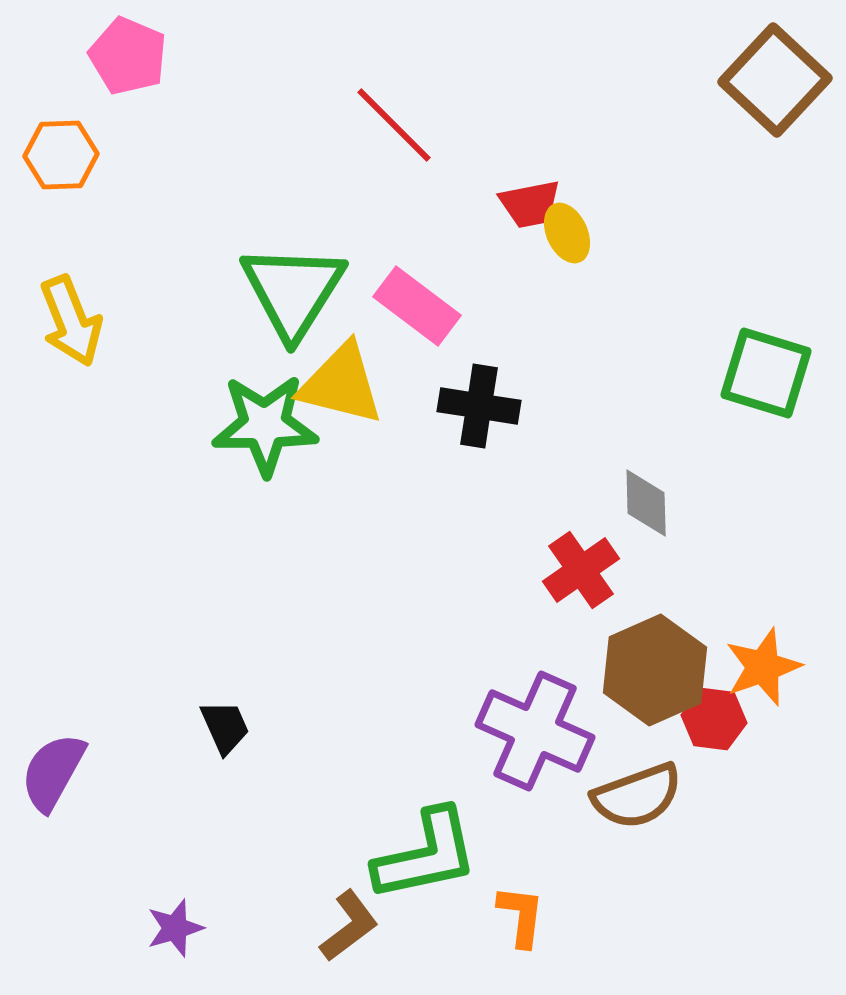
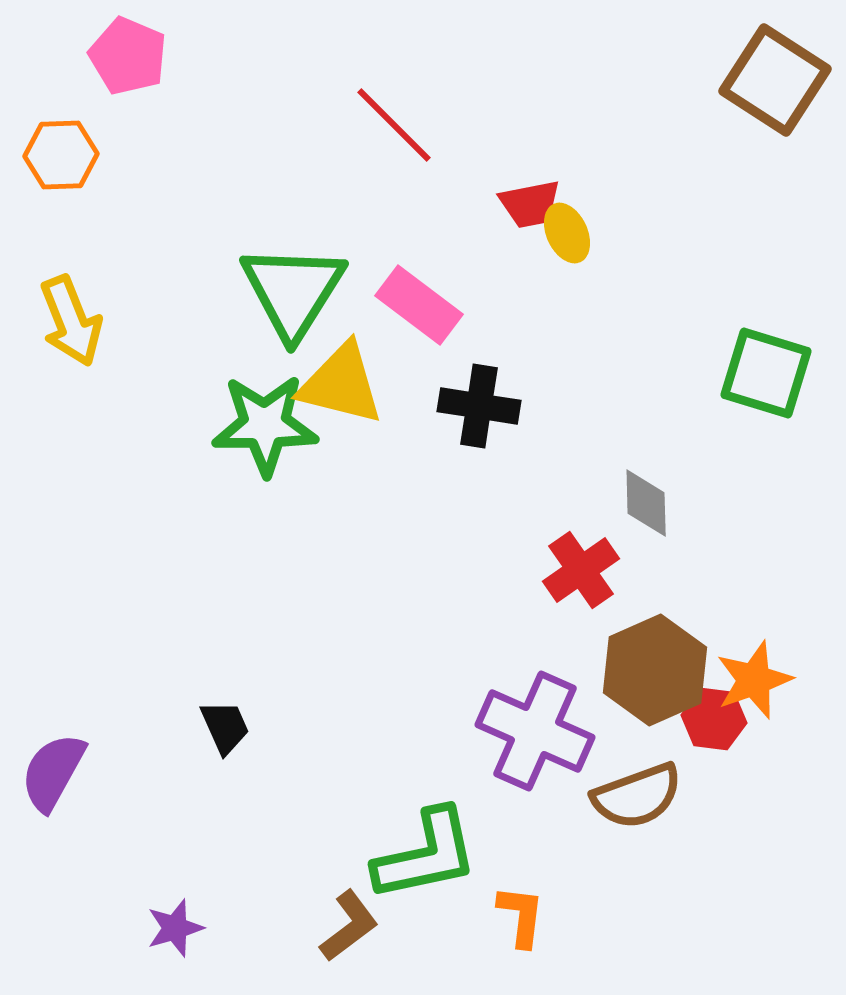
brown square: rotated 10 degrees counterclockwise
pink rectangle: moved 2 px right, 1 px up
orange star: moved 9 px left, 13 px down
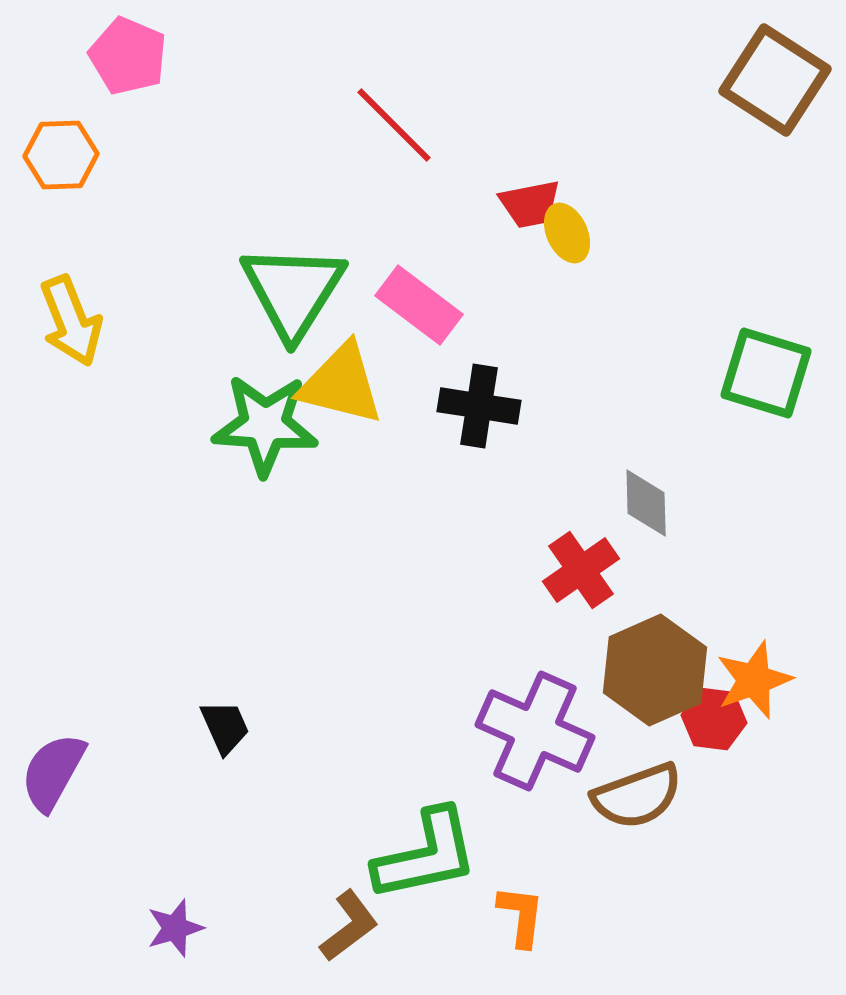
green star: rotated 4 degrees clockwise
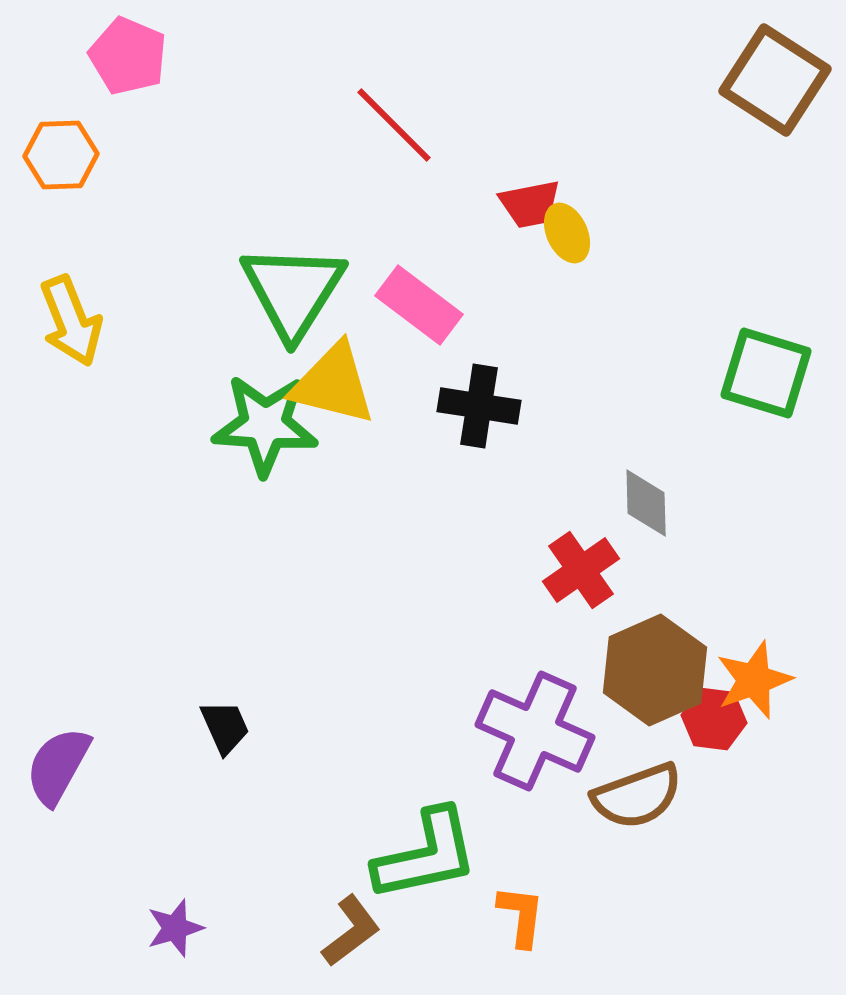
yellow triangle: moved 8 px left
purple semicircle: moved 5 px right, 6 px up
brown L-shape: moved 2 px right, 5 px down
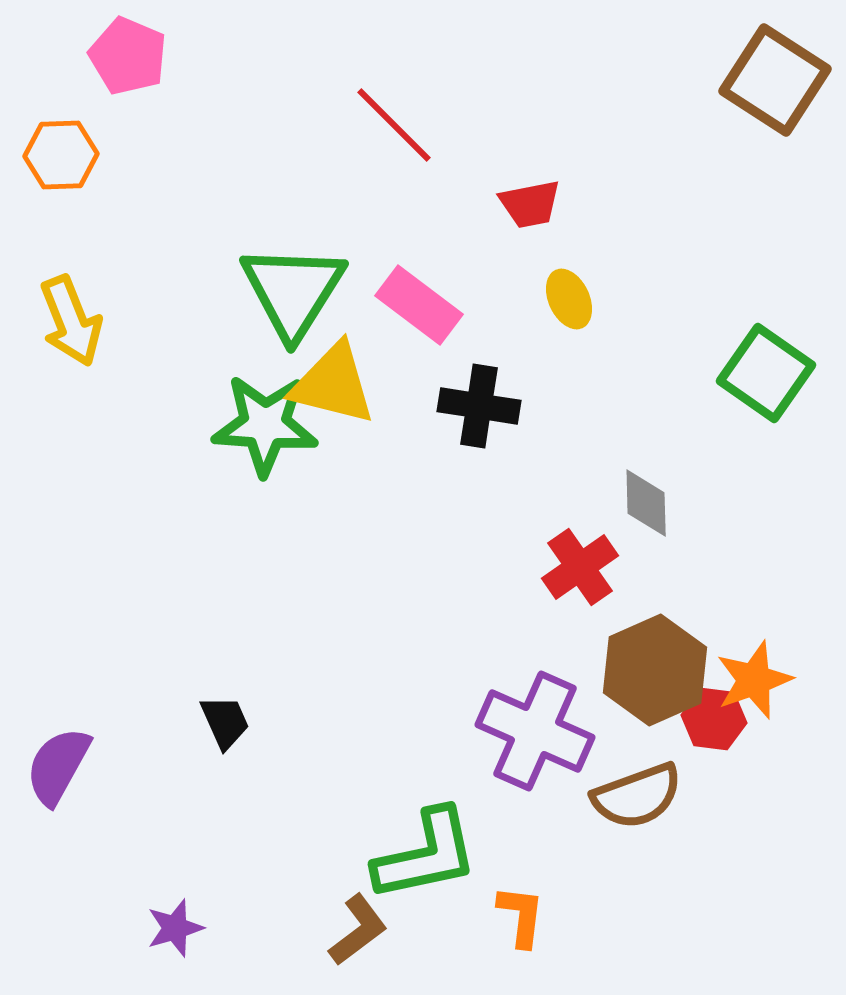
yellow ellipse: moved 2 px right, 66 px down
green square: rotated 18 degrees clockwise
red cross: moved 1 px left, 3 px up
black trapezoid: moved 5 px up
brown L-shape: moved 7 px right, 1 px up
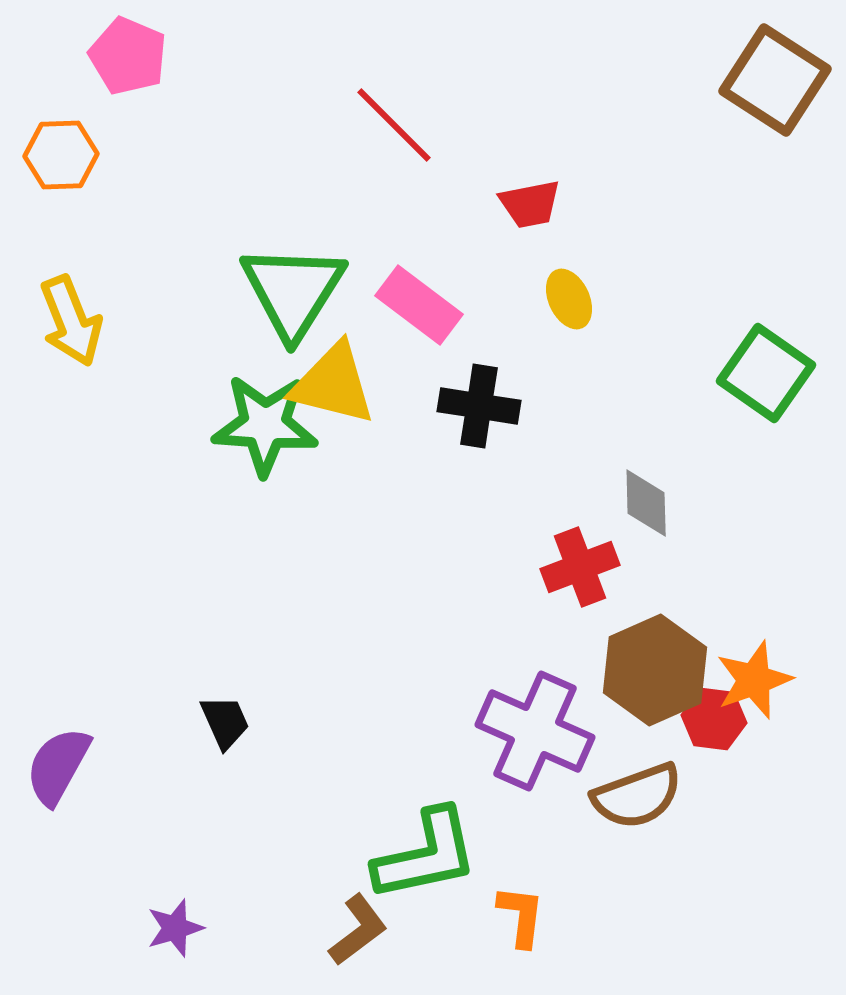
red cross: rotated 14 degrees clockwise
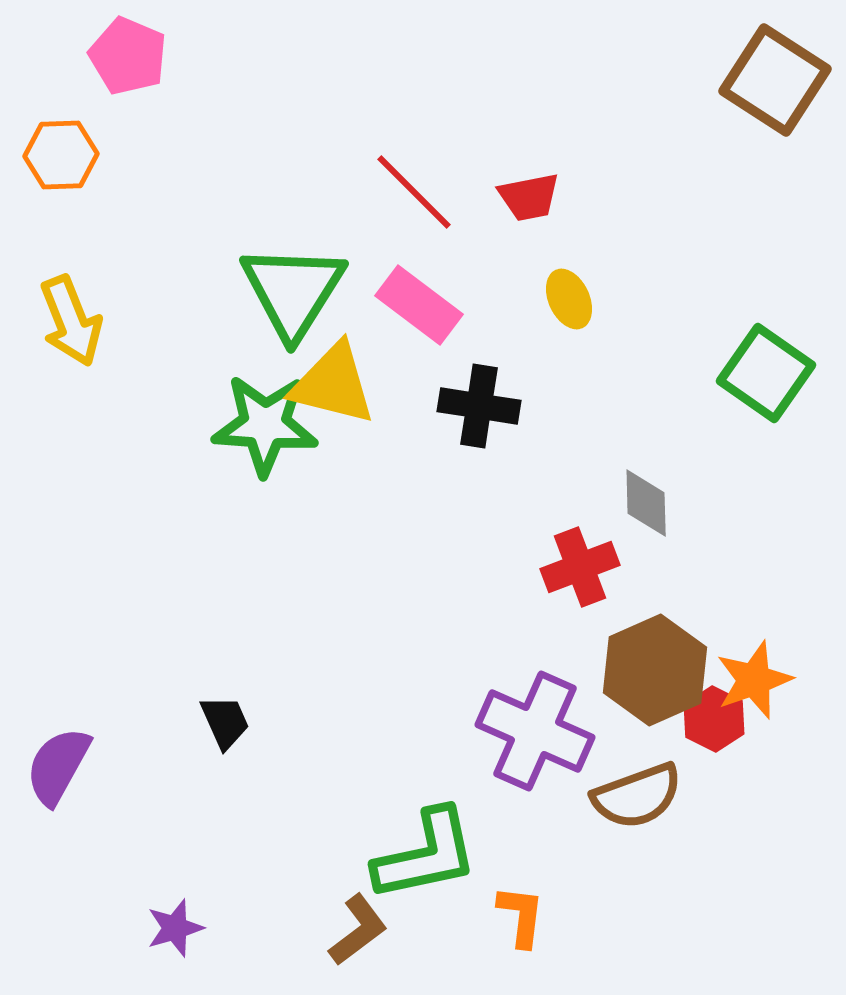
red line: moved 20 px right, 67 px down
red trapezoid: moved 1 px left, 7 px up
red hexagon: rotated 20 degrees clockwise
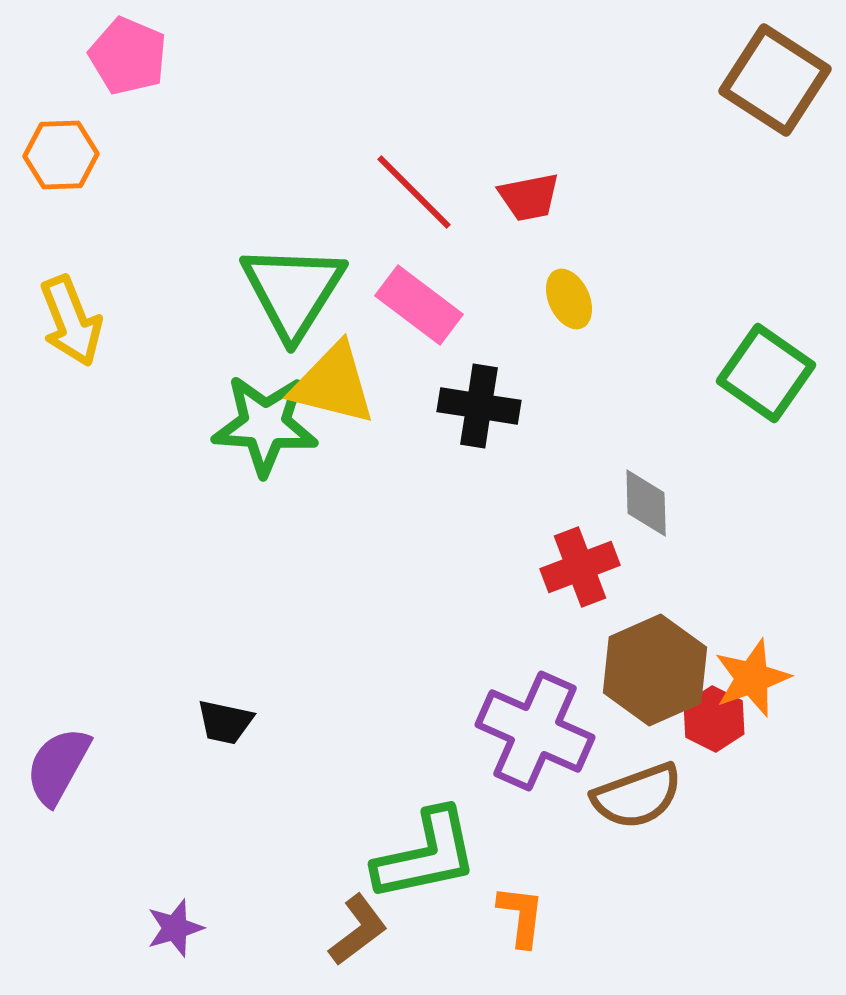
orange star: moved 2 px left, 2 px up
black trapezoid: rotated 126 degrees clockwise
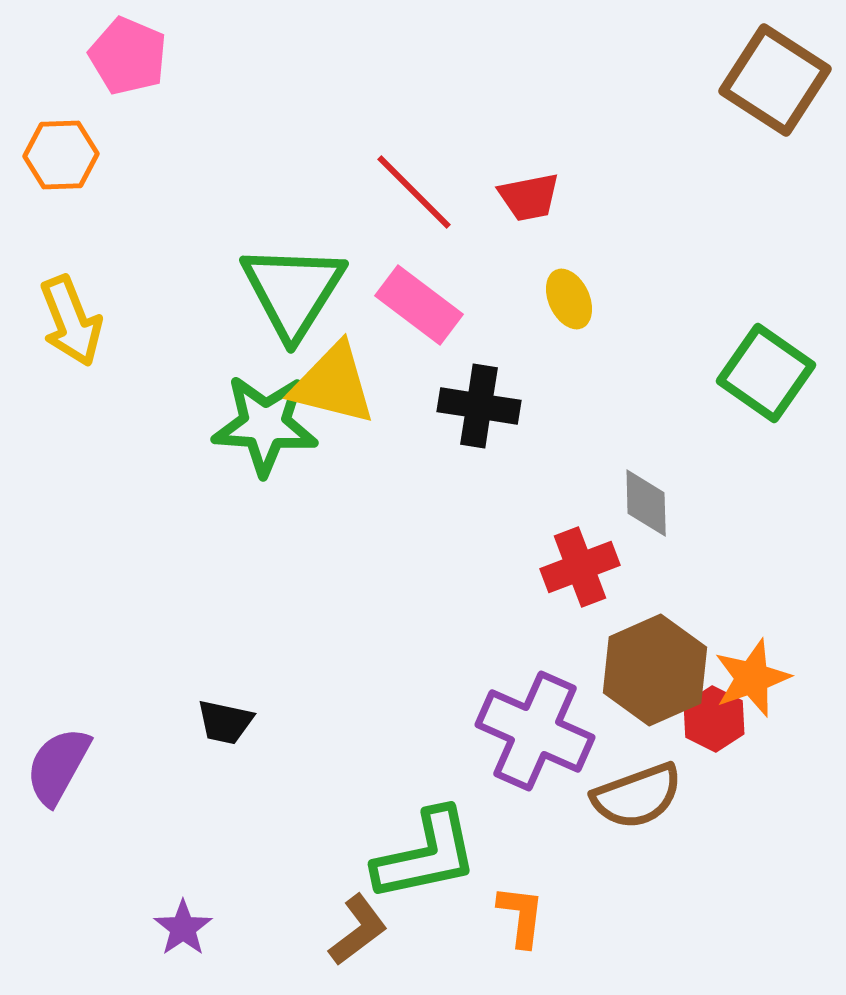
purple star: moved 8 px right; rotated 18 degrees counterclockwise
